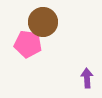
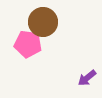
purple arrow: rotated 126 degrees counterclockwise
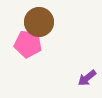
brown circle: moved 4 px left
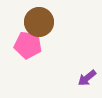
pink pentagon: moved 1 px down
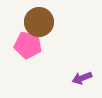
purple arrow: moved 5 px left; rotated 18 degrees clockwise
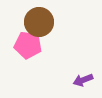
purple arrow: moved 1 px right, 2 px down
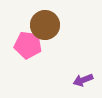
brown circle: moved 6 px right, 3 px down
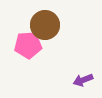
pink pentagon: rotated 12 degrees counterclockwise
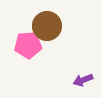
brown circle: moved 2 px right, 1 px down
